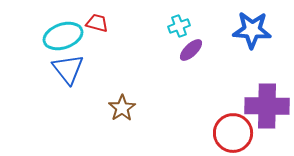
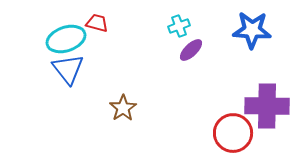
cyan ellipse: moved 3 px right, 3 px down
brown star: moved 1 px right
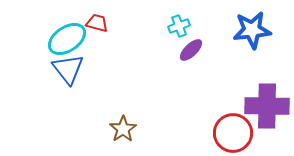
blue star: rotated 9 degrees counterclockwise
cyan ellipse: moved 1 px right; rotated 15 degrees counterclockwise
brown star: moved 21 px down
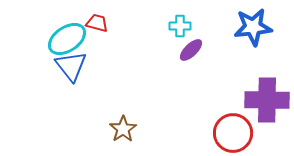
cyan cross: moved 1 px right; rotated 20 degrees clockwise
blue star: moved 1 px right, 3 px up
blue triangle: moved 3 px right, 3 px up
purple cross: moved 6 px up
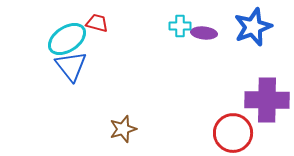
blue star: rotated 15 degrees counterclockwise
purple ellipse: moved 13 px right, 17 px up; rotated 50 degrees clockwise
brown star: rotated 16 degrees clockwise
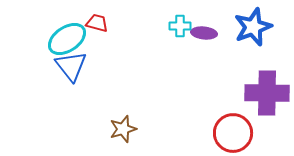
purple cross: moved 7 px up
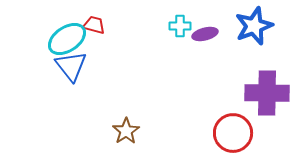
red trapezoid: moved 3 px left, 2 px down
blue star: moved 1 px right, 1 px up
purple ellipse: moved 1 px right, 1 px down; rotated 20 degrees counterclockwise
brown star: moved 3 px right, 2 px down; rotated 16 degrees counterclockwise
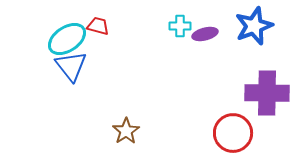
red trapezoid: moved 4 px right, 1 px down
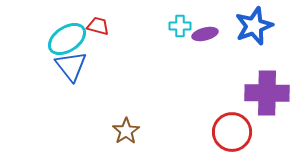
red circle: moved 1 px left, 1 px up
